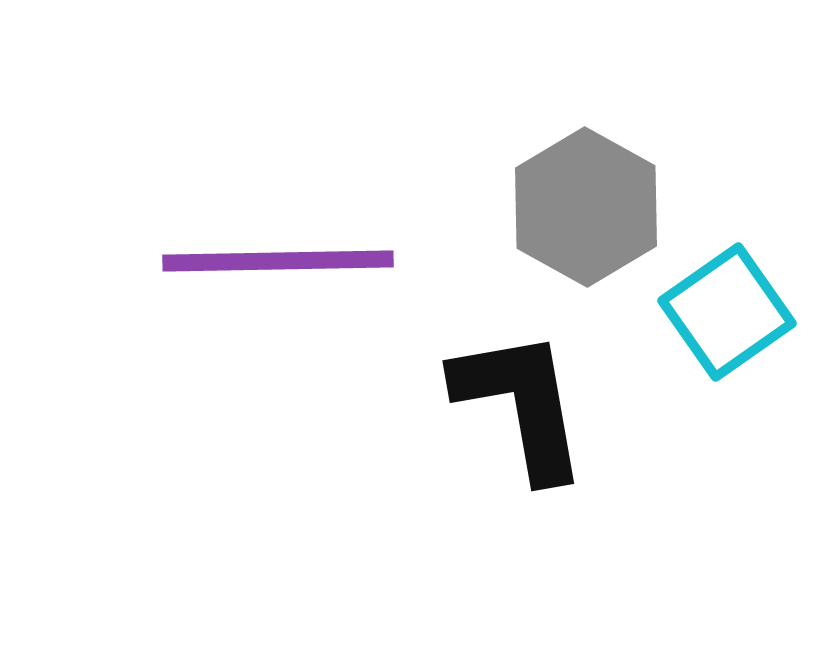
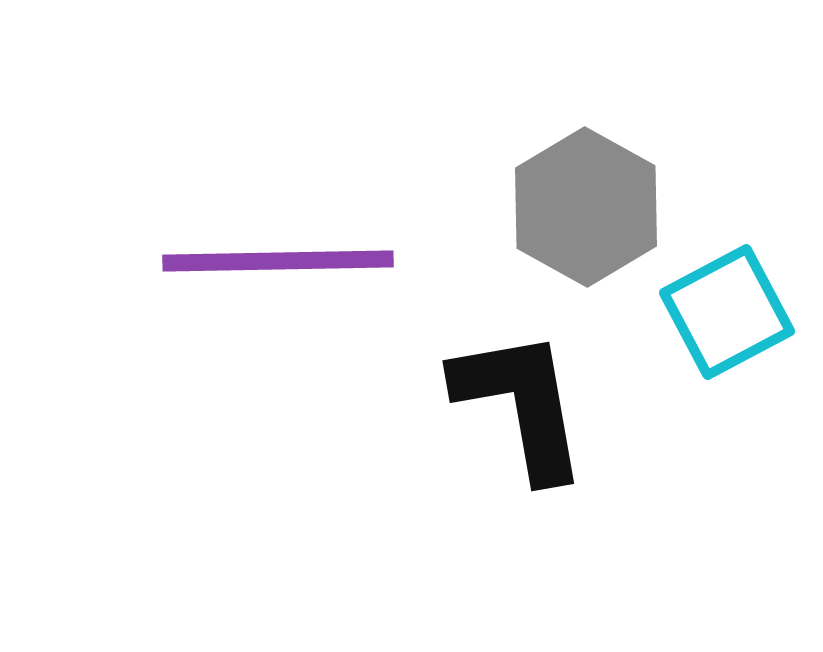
cyan square: rotated 7 degrees clockwise
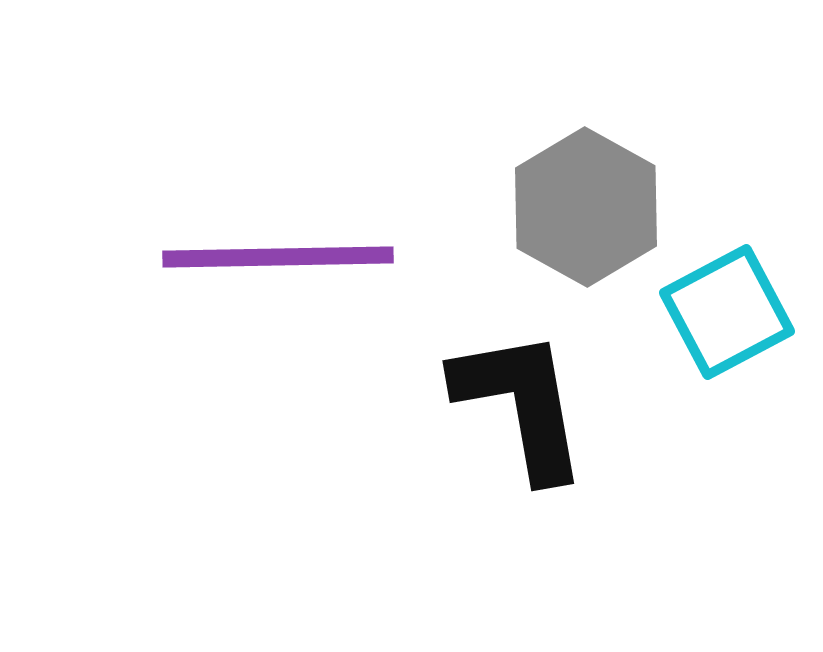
purple line: moved 4 px up
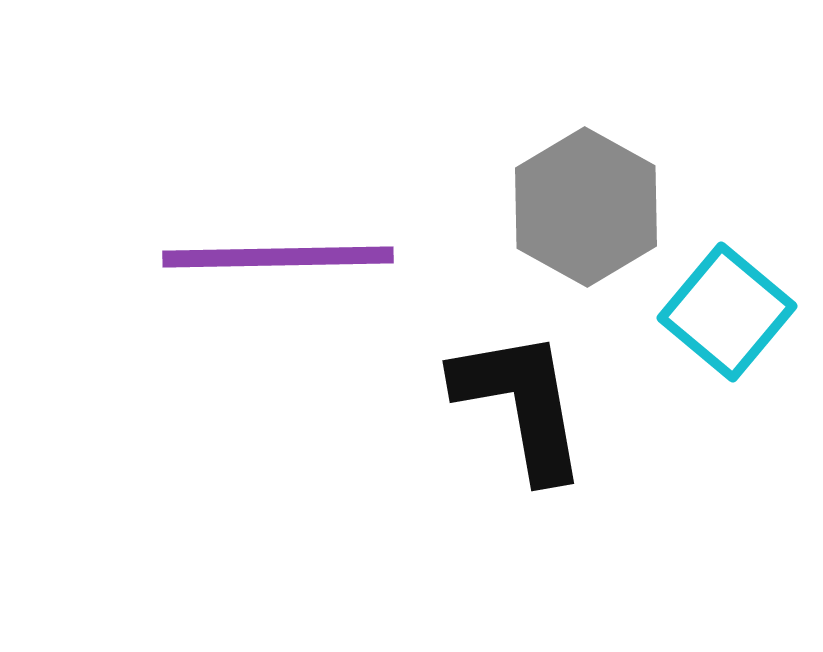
cyan square: rotated 22 degrees counterclockwise
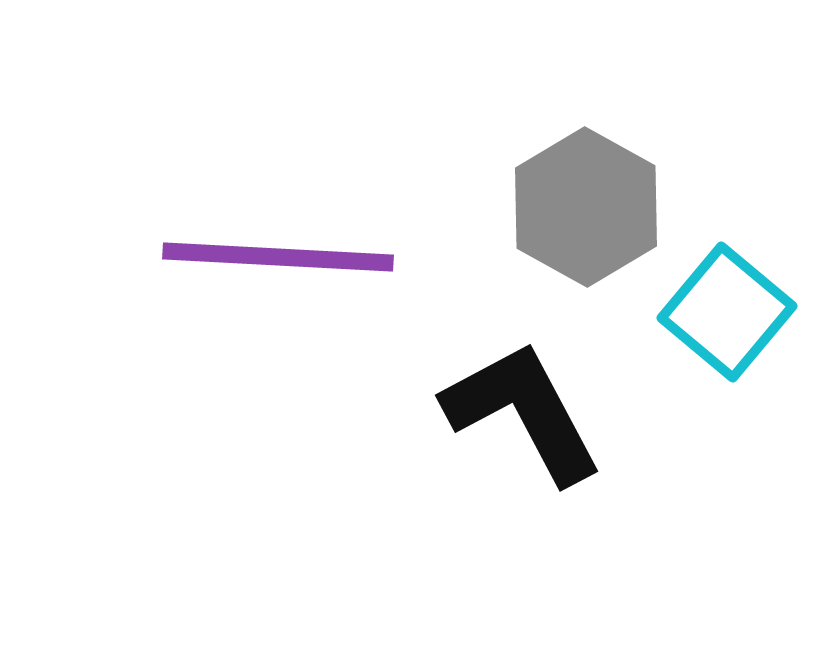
purple line: rotated 4 degrees clockwise
black L-shape: moved 2 px right, 8 px down; rotated 18 degrees counterclockwise
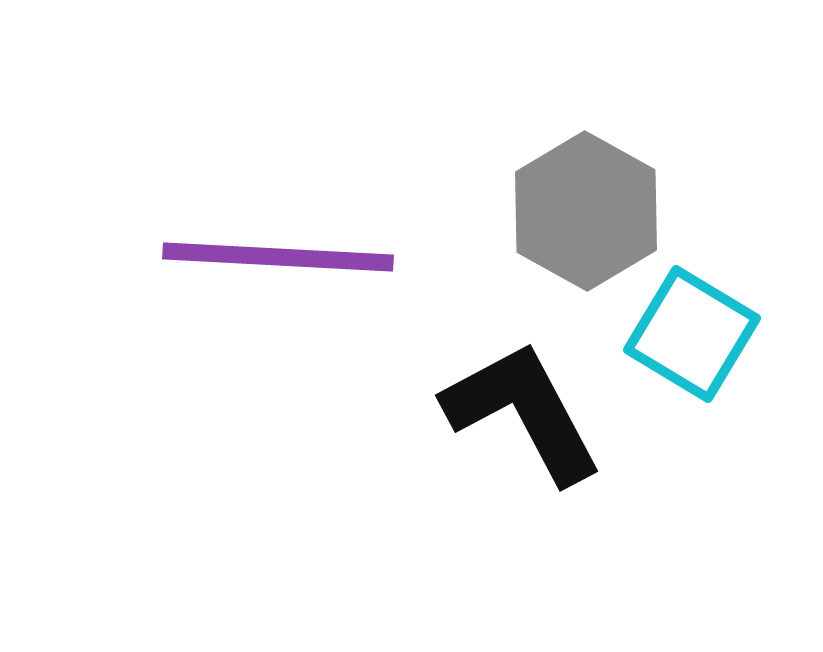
gray hexagon: moved 4 px down
cyan square: moved 35 px left, 22 px down; rotated 9 degrees counterclockwise
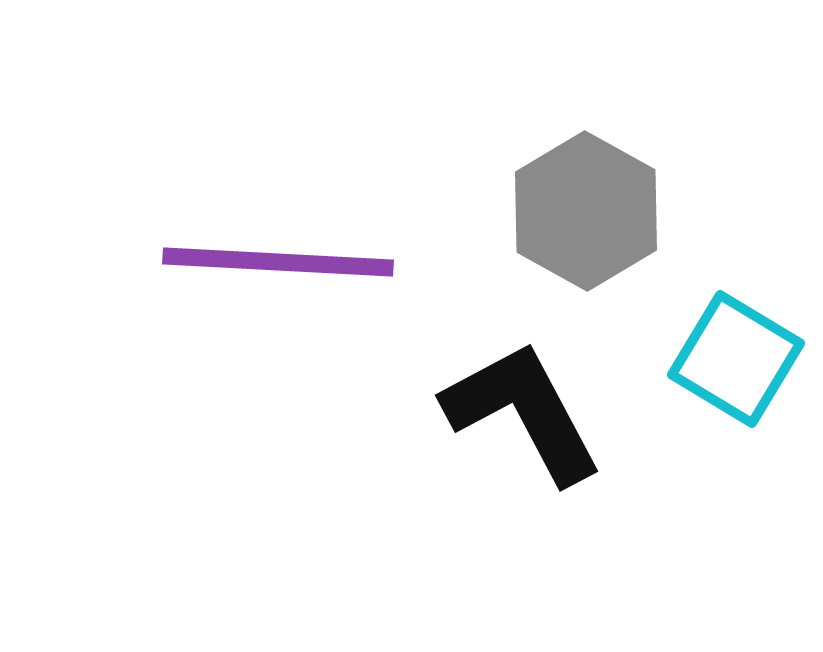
purple line: moved 5 px down
cyan square: moved 44 px right, 25 px down
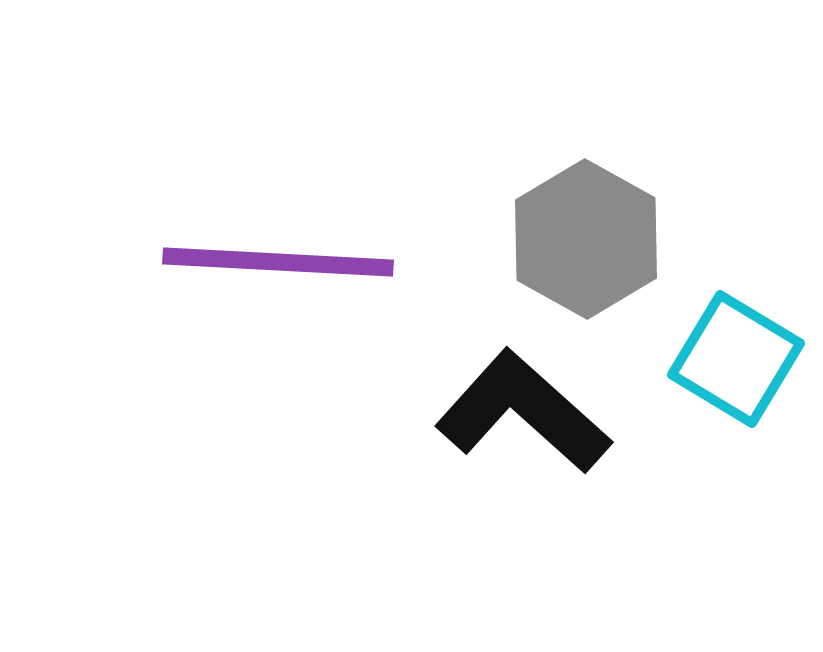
gray hexagon: moved 28 px down
black L-shape: rotated 20 degrees counterclockwise
